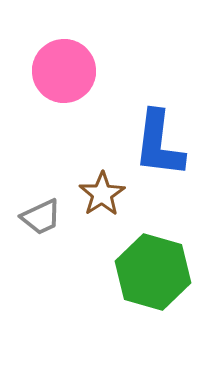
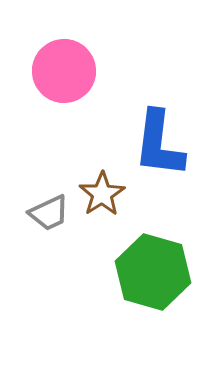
gray trapezoid: moved 8 px right, 4 px up
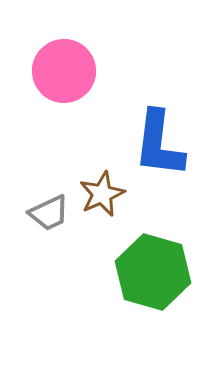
brown star: rotated 9 degrees clockwise
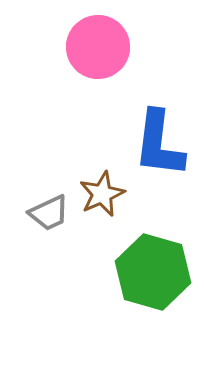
pink circle: moved 34 px right, 24 px up
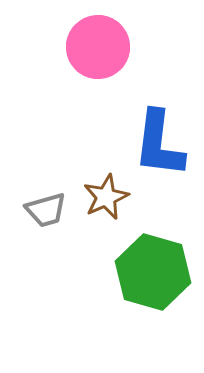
brown star: moved 4 px right, 3 px down
gray trapezoid: moved 3 px left, 3 px up; rotated 9 degrees clockwise
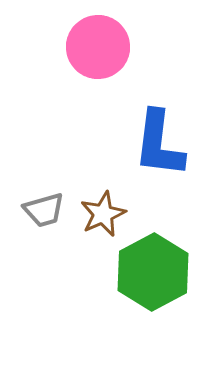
brown star: moved 3 px left, 17 px down
gray trapezoid: moved 2 px left
green hexagon: rotated 16 degrees clockwise
